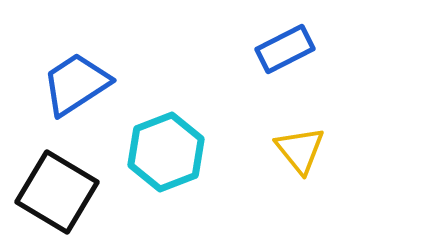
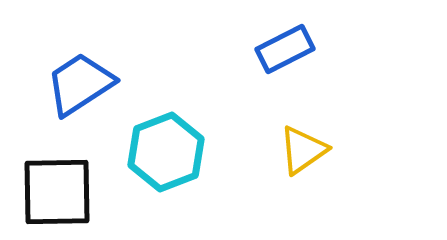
blue trapezoid: moved 4 px right
yellow triangle: moved 3 px right; rotated 34 degrees clockwise
black square: rotated 32 degrees counterclockwise
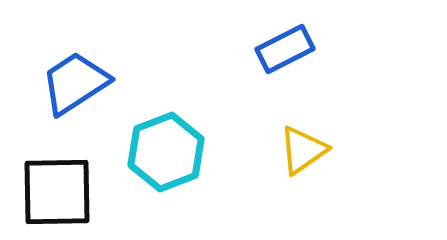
blue trapezoid: moved 5 px left, 1 px up
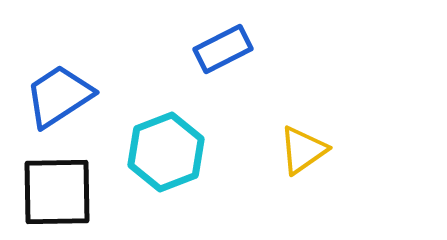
blue rectangle: moved 62 px left
blue trapezoid: moved 16 px left, 13 px down
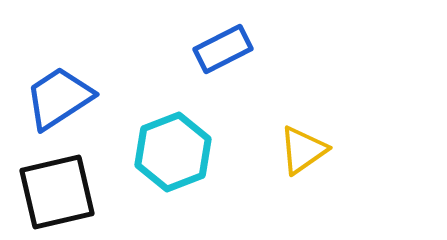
blue trapezoid: moved 2 px down
cyan hexagon: moved 7 px right
black square: rotated 12 degrees counterclockwise
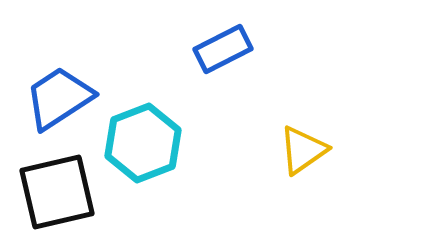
cyan hexagon: moved 30 px left, 9 px up
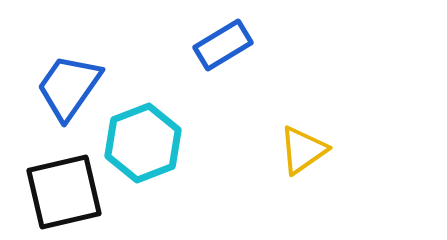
blue rectangle: moved 4 px up; rotated 4 degrees counterclockwise
blue trapezoid: moved 10 px right, 11 px up; rotated 22 degrees counterclockwise
black square: moved 7 px right
